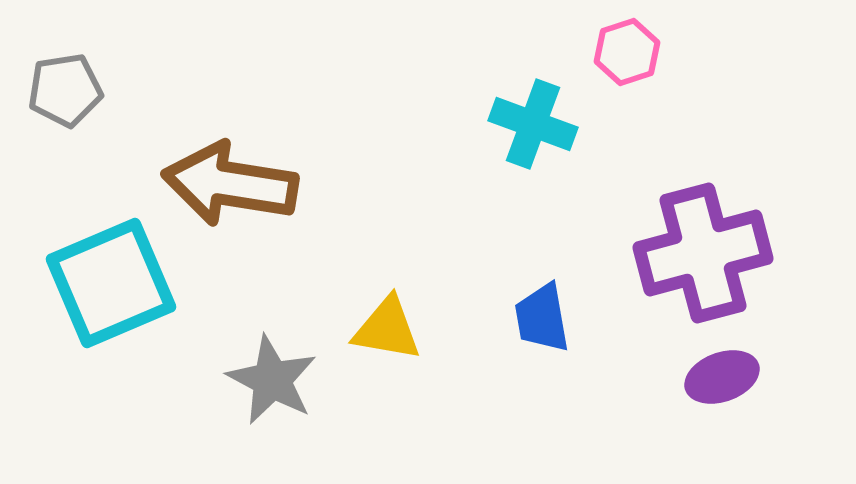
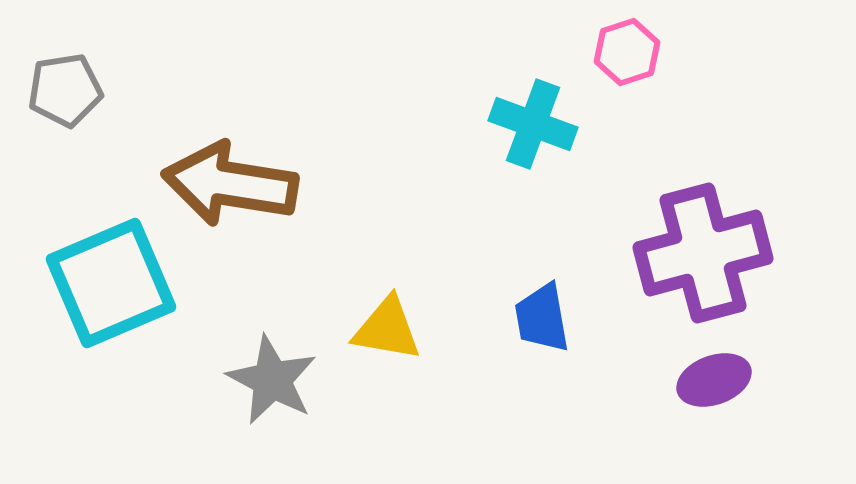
purple ellipse: moved 8 px left, 3 px down
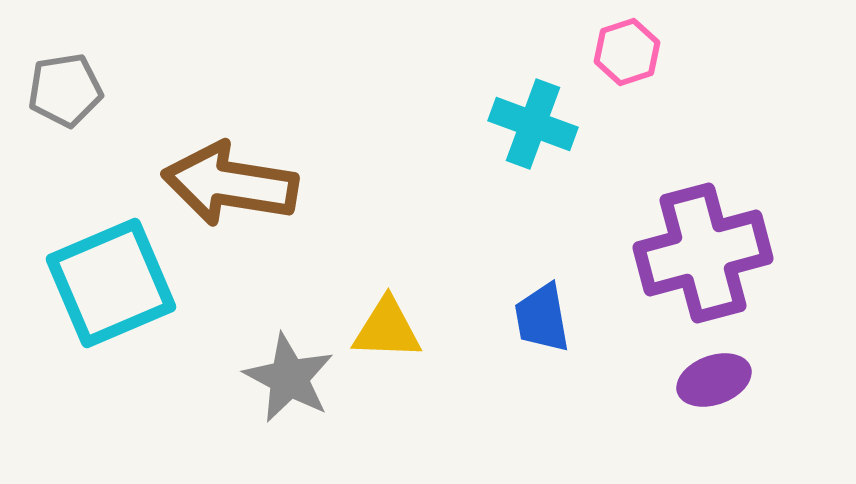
yellow triangle: rotated 8 degrees counterclockwise
gray star: moved 17 px right, 2 px up
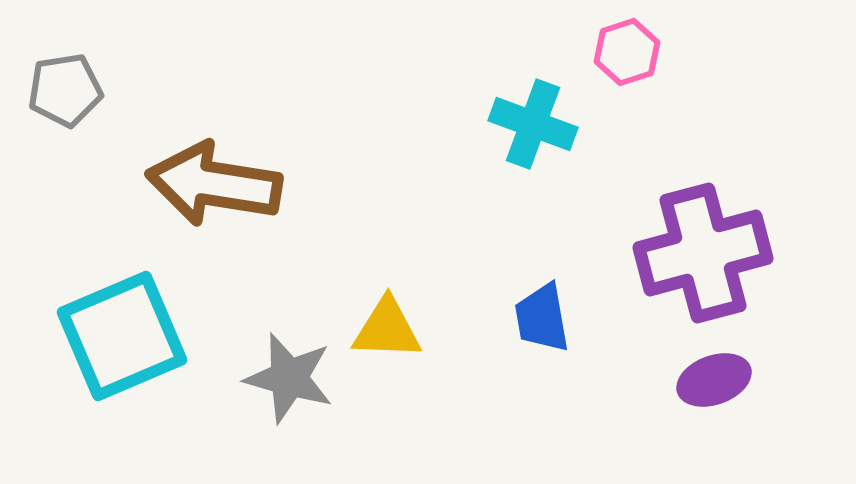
brown arrow: moved 16 px left
cyan square: moved 11 px right, 53 px down
gray star: rotated 12 degrees counterclockwise
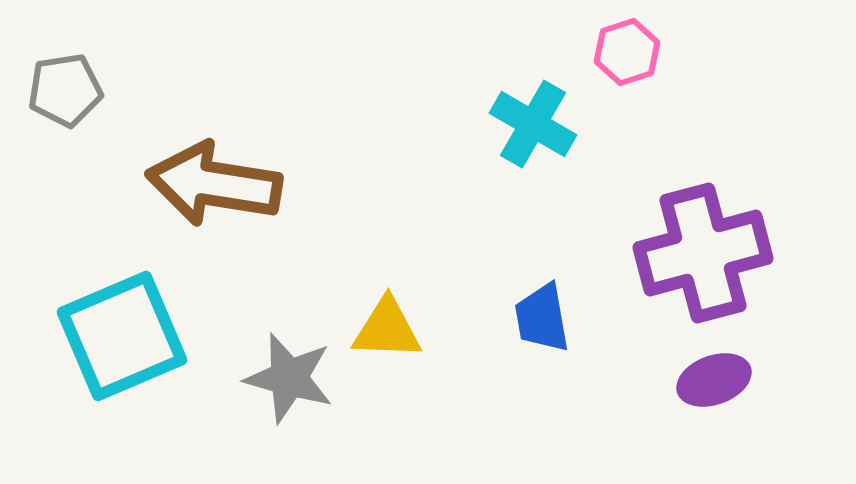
cyan cross: rotated 10 degrees clockwise
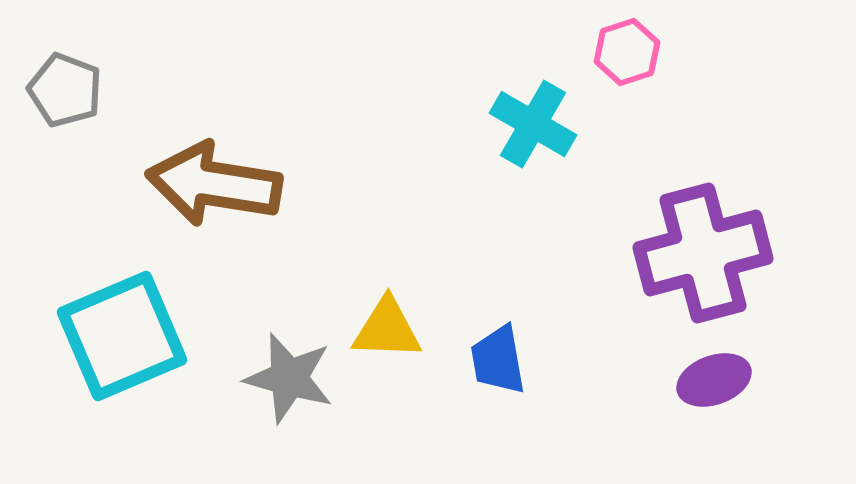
gray pentagon: rotated 30 degrees clockwise
blue trapezoid: moved 44 px left, 42 px down
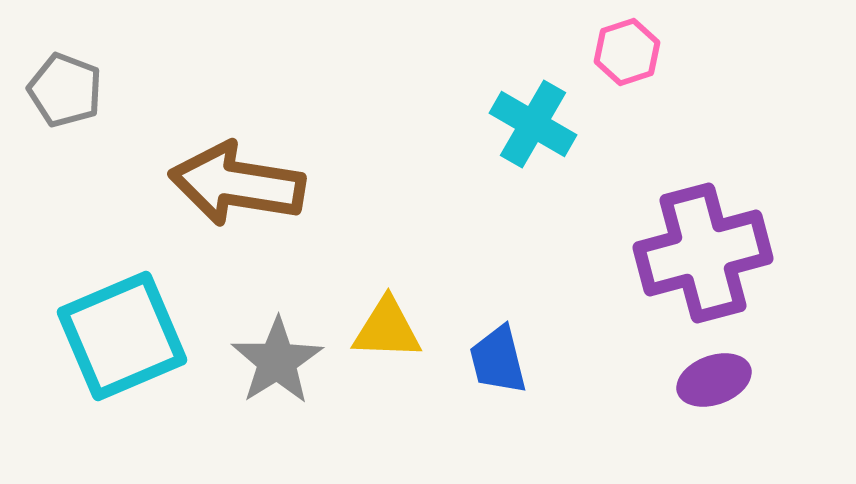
brown arrow: moved 23 px right
blue trapezoid: rotated 4 degrees counterclockwise
gray star: moved 12 px left, 17 px up; rotated 24 degrees clockwise
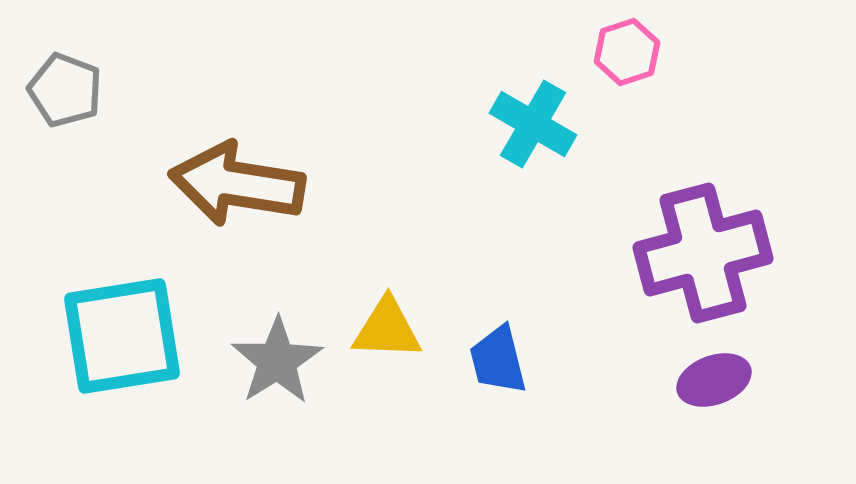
cyan square: rotated 14 degrees clockwise
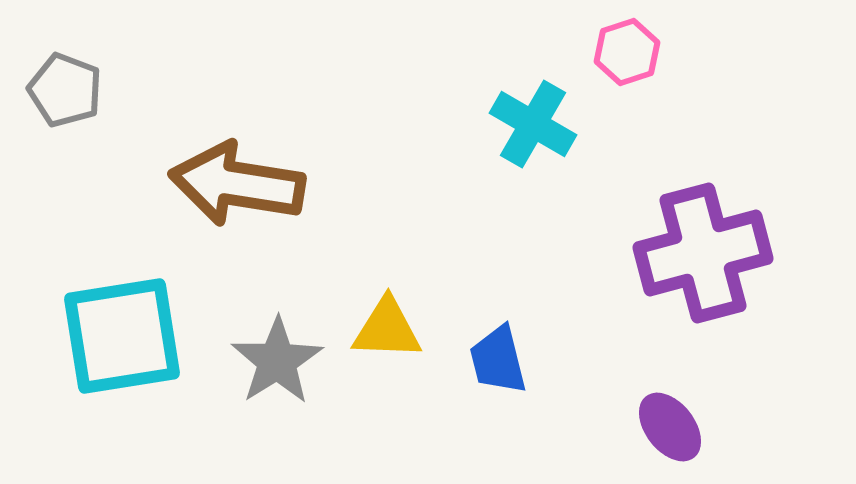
purple ellipse: moved 44 px left, 47 px down; rotated 72 degrees clockwise
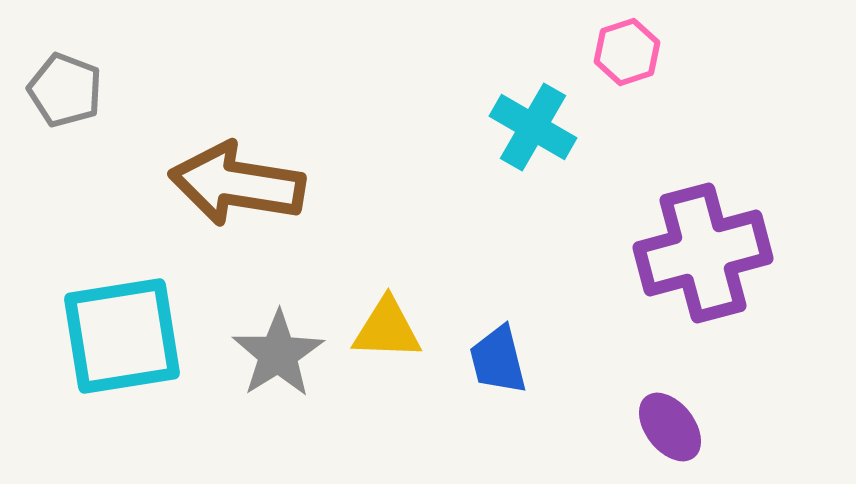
cyan cross: moved 3 px down
gray star: moved 1 px right, 7 px up
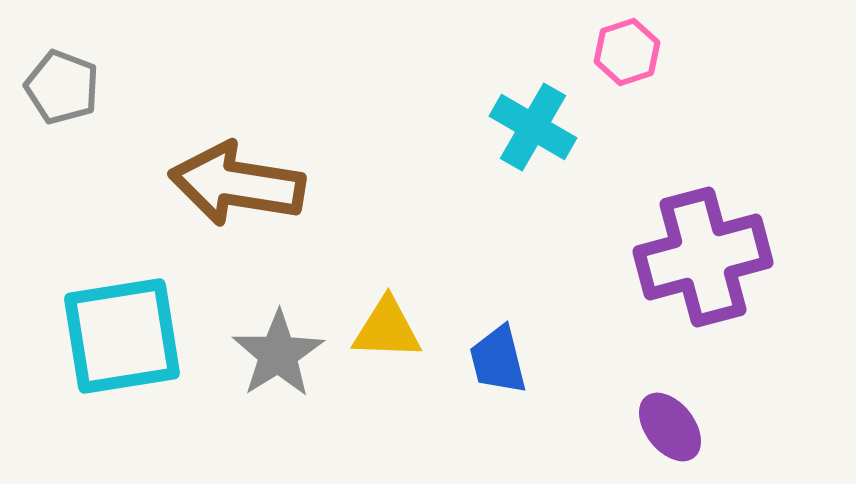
gray pentagon: moved 3 px left, 3 px up
purple cross: moved 4 px down
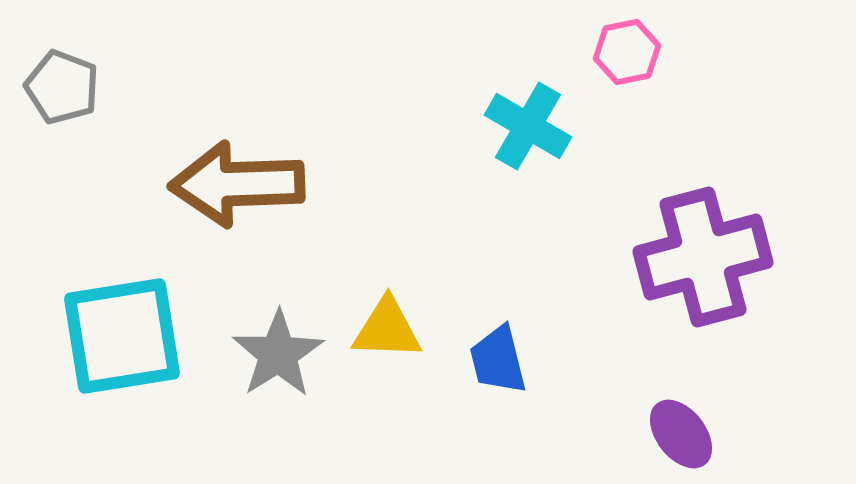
pink hexagon: rotated 6 degrees clockwise
cyan cross: moved 5 px left, 1 px up
brown arrow: rotated 11 degrees counterclockwise
purple ellipse: moved 11 px right, 7 px down
